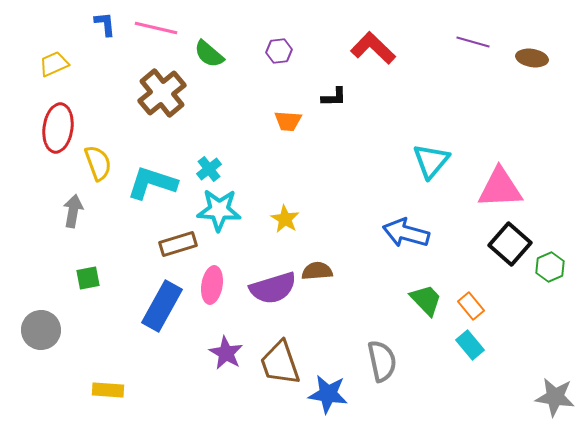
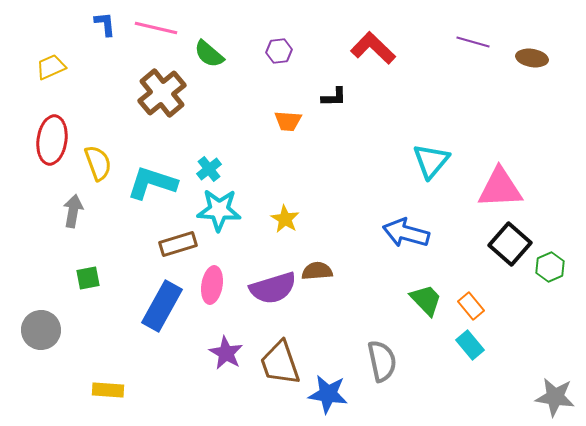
yellow trapezoid: moved 3 px left, 3 px down
red ellipse: moved 6 px left, 12 px down
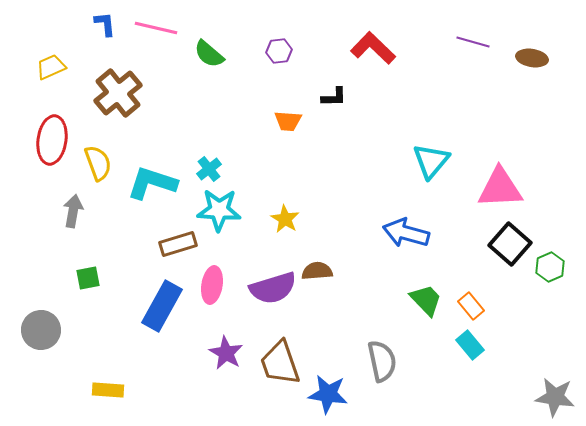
brown cross: moved 44 px left
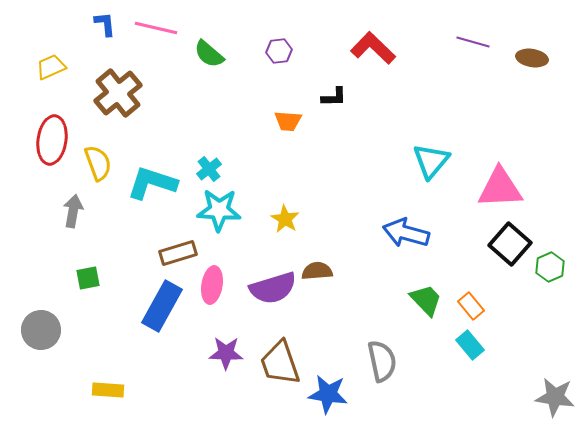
brown rectangle: moved 9 px down
purple star: rotated 28 degrees counterclockwise
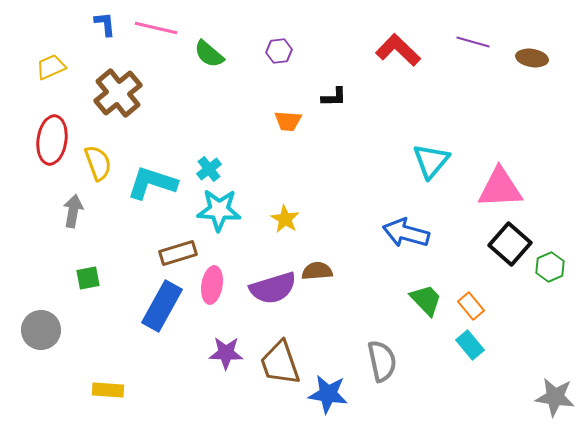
red L-shape: moved 25 px right, 2 px down
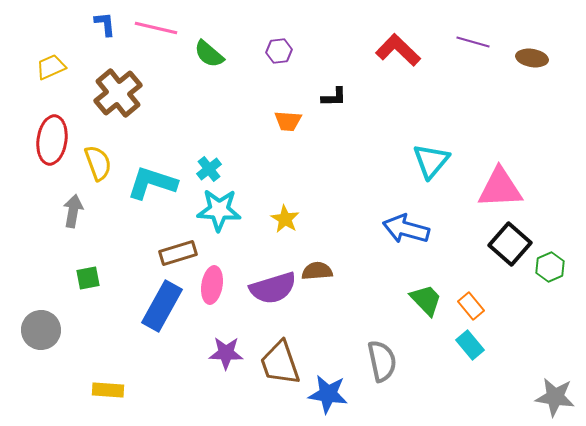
blue arrow: moved 4 px up
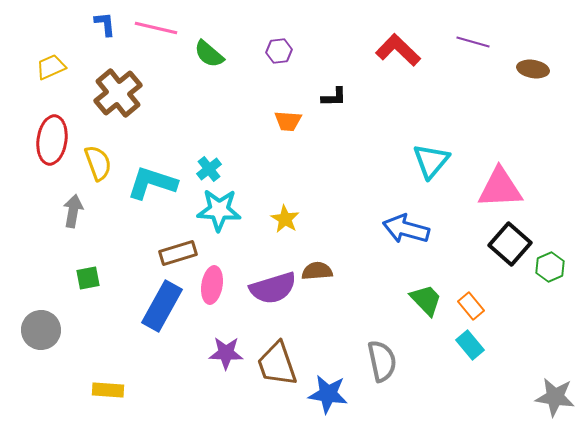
brown ellipse: moved 1 px right, 11 px down
brown trapezoid: moved 3 px left, 1 px down
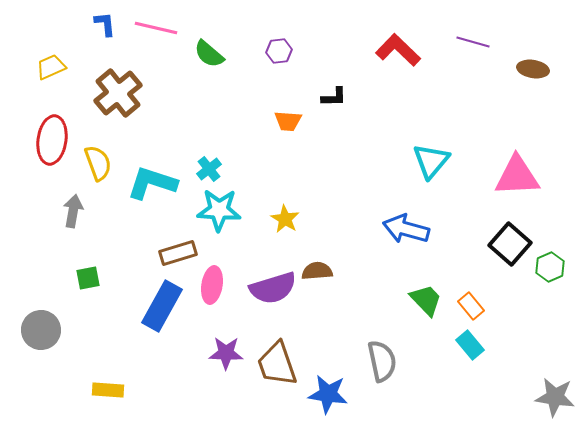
pink triangle: moved 17 px right, 12 px up
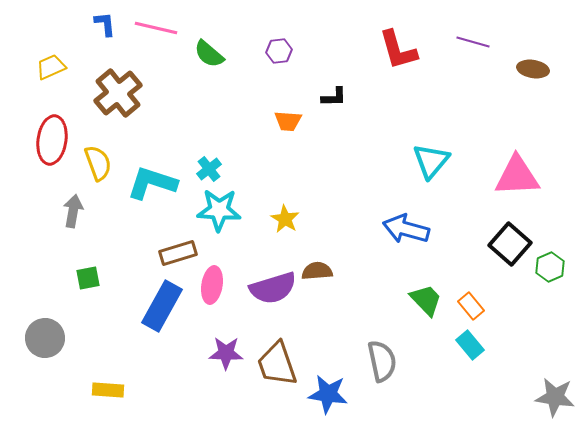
red L-shape: rotated 150 degrees counterclockwise
gray circle: moved 4 px right, 8 px down
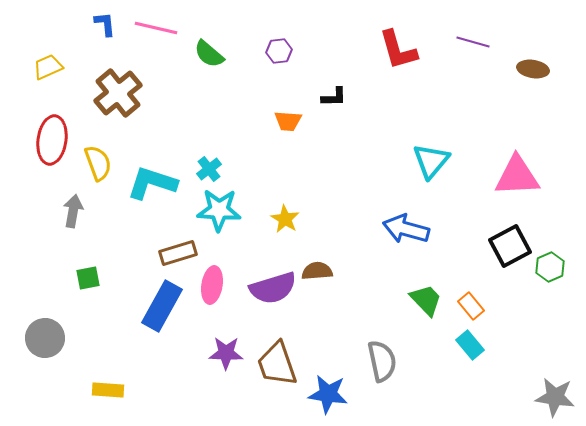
yellow trapezoid: moved 3 px left
black square: moved 2 px down; rotated 21 degrees clockwise
